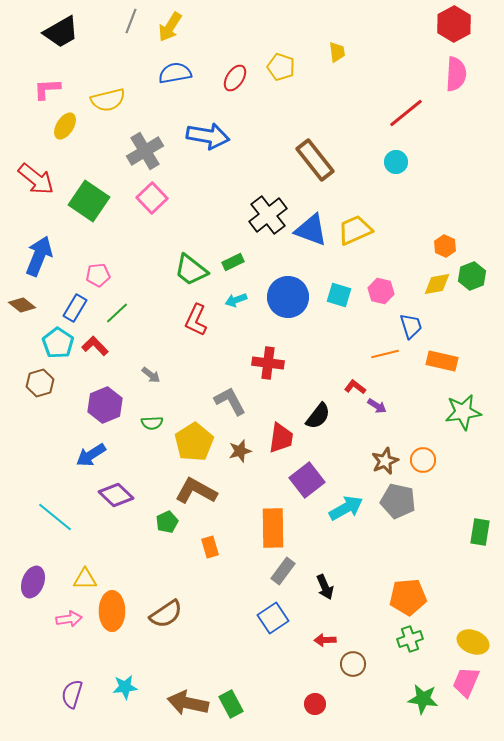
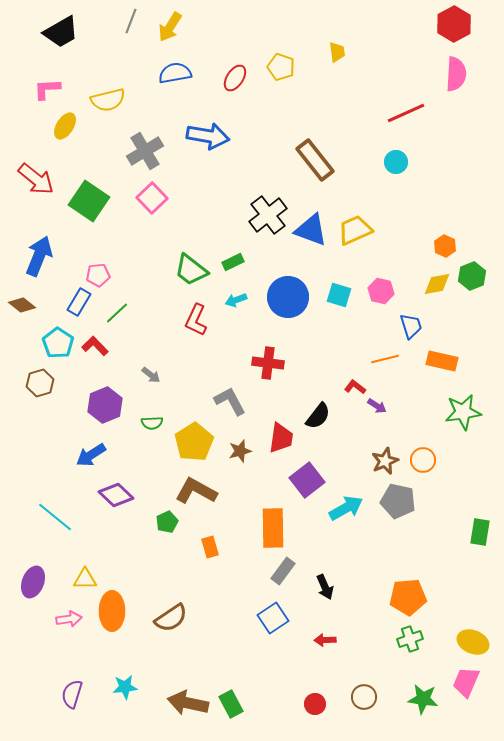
red line at (406, 113): rotated 15 degrees clockwise
blue rectangle at (75, 308): moved 4 px right, 6 px up
orange line at (385, 354): moved 5 px down
brown semicircle at (166, 614): moved 5 px right, 4 px down
brown circle at (353, 664): moved 11 px right, 33 px down
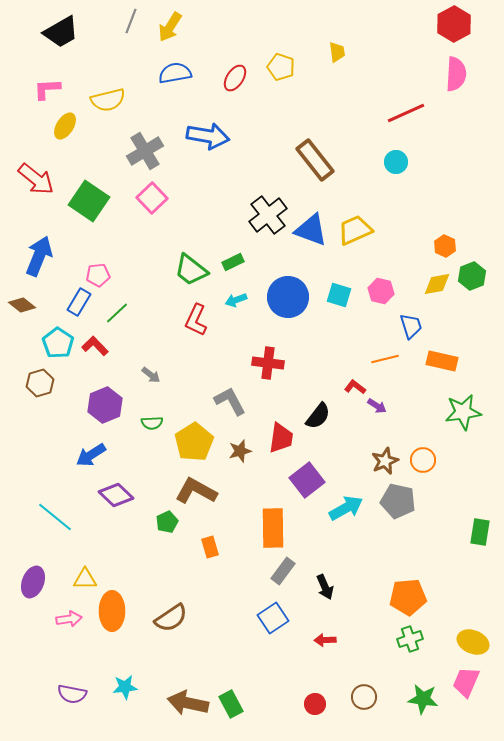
purple semicircle at (72, 694): rotated 96 degrees counterclockwise
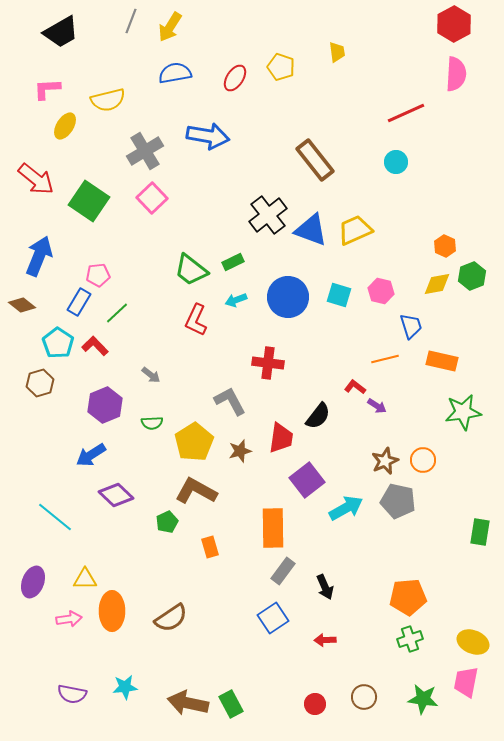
pink trapezoid at (466, 682): rotated 12 degrees counterclockwise
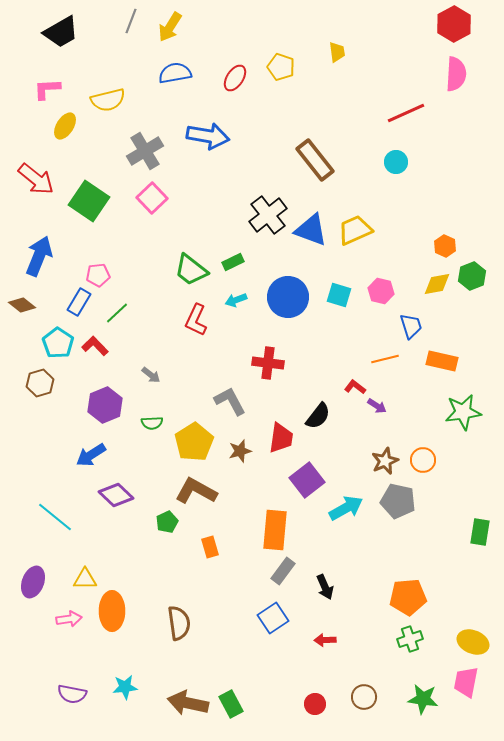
orange rectangle at (273, 528): moved 2 px right, 2 px down; rotated 6 degrees clockwise
brown semicircle at (171, 618): moved 8 px right, 5 px down; rotated 64 degrees counterclockwise
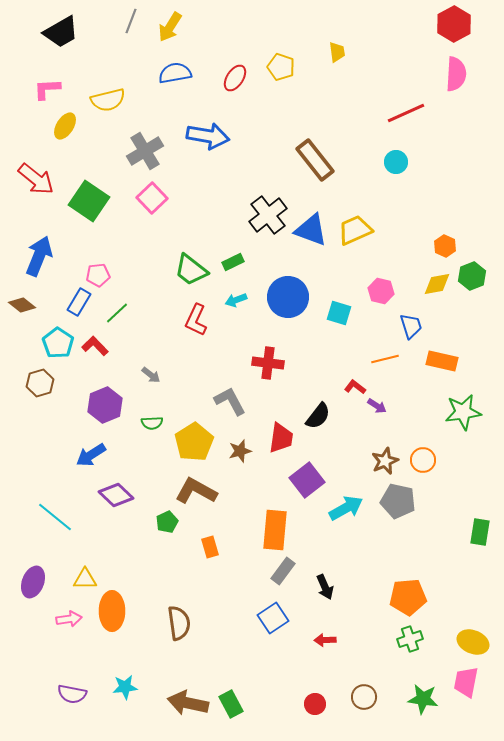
cyan square at (339, 295): moved 18 px down
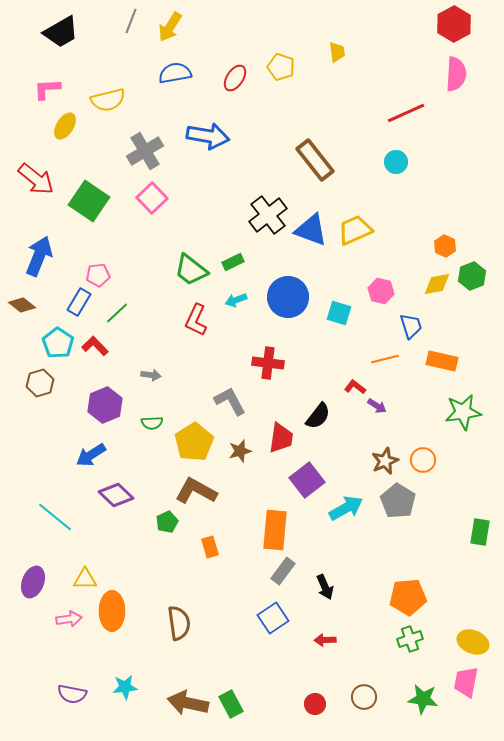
gray arrow at (151, 375): rotated 30 degrees counterclockwise
gray pentagon at (398, 501): rotated 20 degrees clockwise
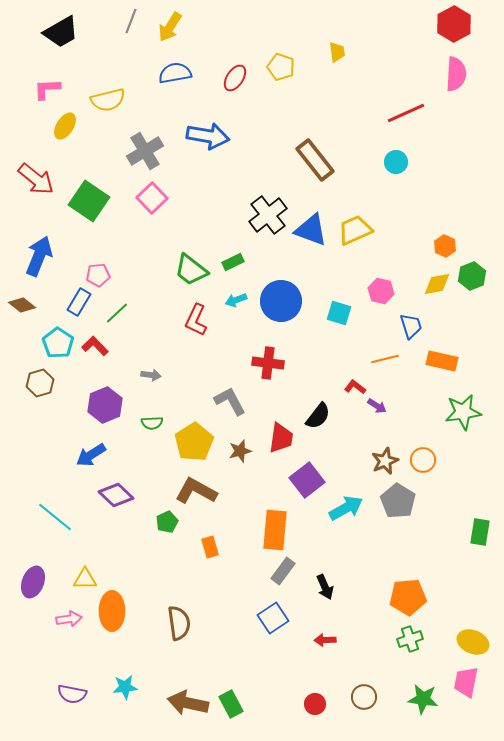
blue circle at (288, 297): moved 7 px left, 4 px down
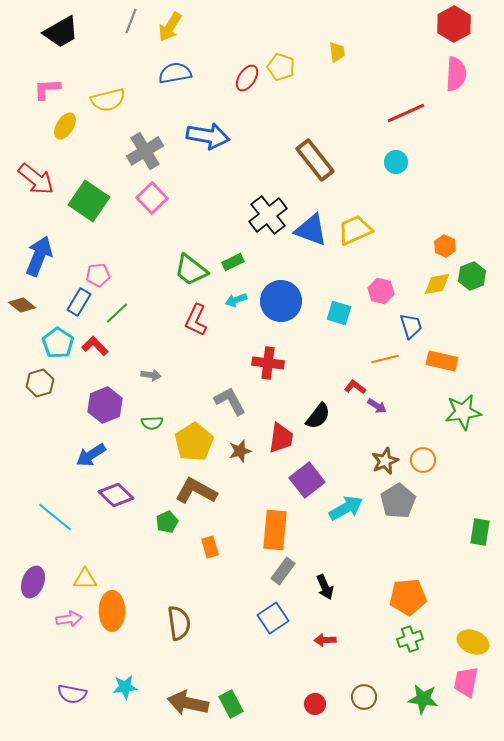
red ellipse at (235, 78): moved 12 px right
gray pentagon at (398, 501): rotated 8 degrees clockwise
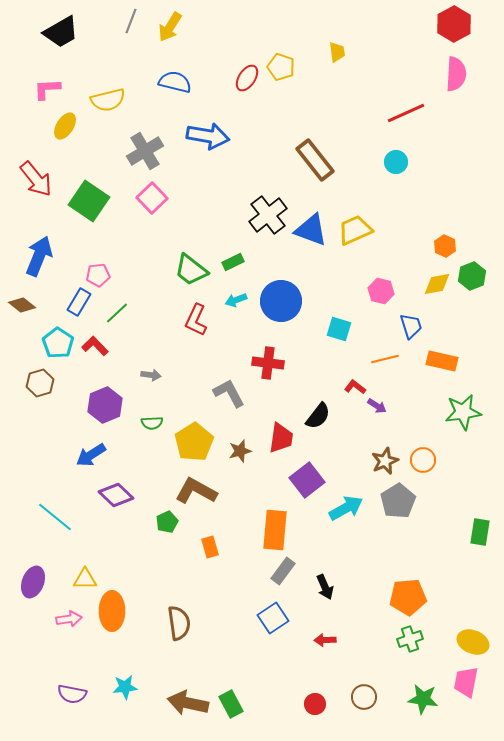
blue semicircle at (175, 73): moved 9 px down; rotated 24 degrees clockwise
red arrow at (36, 179): rotated 12 degrees clockwise
cyan square at (339, 313): moved 16 px down
gray L-shape at (230, 401): moved 1 px left, 8 px up
